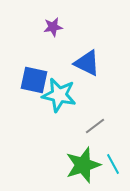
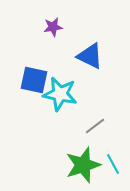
blue triangle: moved 3 px right, 7 px up
cyan star: moved 1 px right, 1 px up
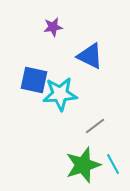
cyan star: rotated 16 degrees counterclockwise
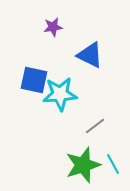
blue triangle: moved 1 px up
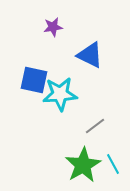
green star: rotated 12 degrees counterclockwise
